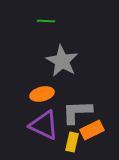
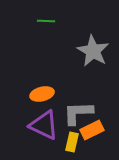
gray star: moved 31 px right, 10 px up
gray L-shape: moved 1 px right, 1 px down
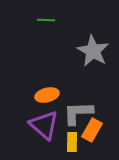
green line: moved 1 px up
orange ellipse: moved 5 px right, 1 px down
purple triangle: rotated 16 degrees clockwise
orange rectangle: rotated 35 degrees counterclockwise
yellow rectangle: rotated 12 degrees counterclockwise
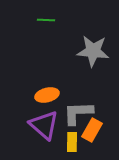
gray star: rotated 24 degrees counterclockwise
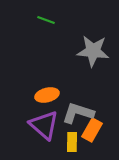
green line: rotated 18 degrees clockwise
gray L-shape: rotated 20 degrees clockwise
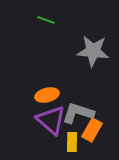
purple triangle: moved 7 px right, 5 px up
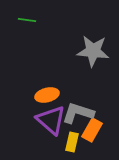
green line: moved 19 px left; rotated 12 degrees counterclockwise
yellow rectangle: rotated 12 degrees clockwise
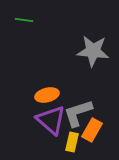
green line: moved 3 px left
gray L-shape: rotated 36 degrees counterclockwise
